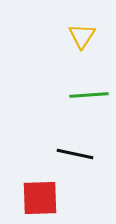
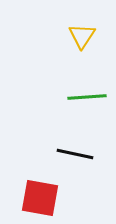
green line: moved 2 px left, 2 px down
red square: rotated 12 degrees clockwise
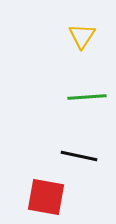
black line: moved 4 px right, 2 px down
red square: moved 6 px right, 1 px up
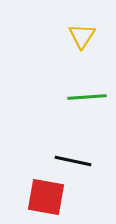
black line: moved 6 px left, 5 px down
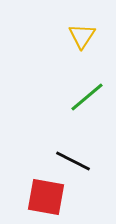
green line: rotated 36 degrees counterclockwise
black line: rotated 15 degrees clockwise
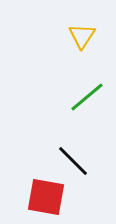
black line: rotated 18 degrees clockwise
